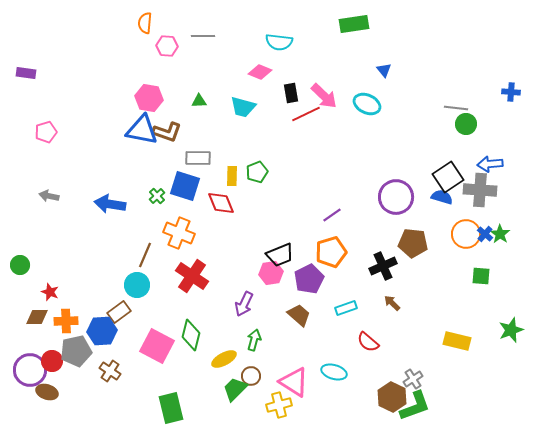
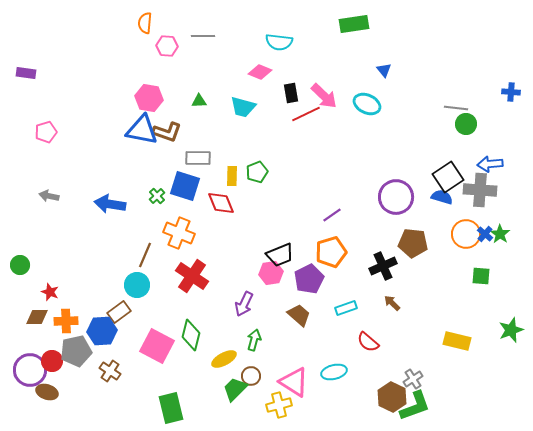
cyan ellipse at (334, 372): rotated 30 degrees counterclockwise
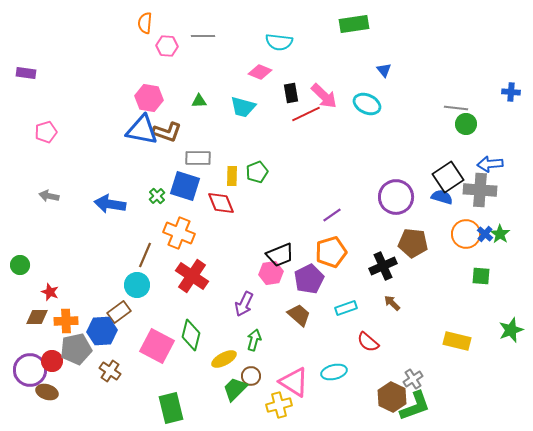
gray pentagon at (76, 351): moved 2 px up
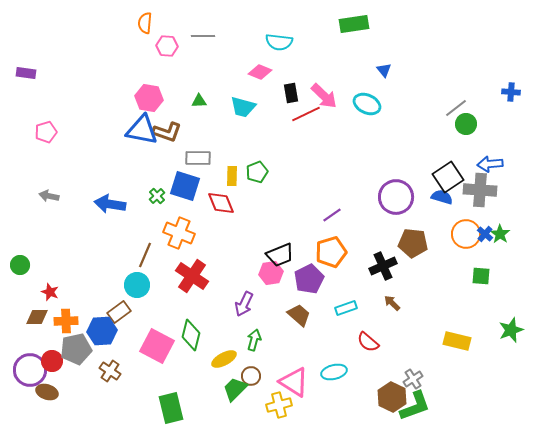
gray line at (456, 108): rotated 45 degrees counterclockwise
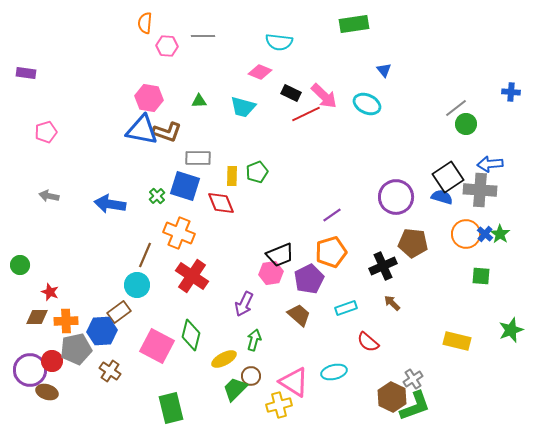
black rectangle at (291, 93): rotated 54 degrees counterclockwise
